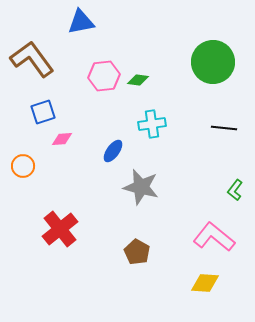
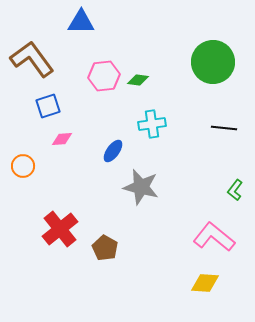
blue triangle: rotated 12 degrees clockwise
blue square: moved 5 px right, 6 px up
brown pentagon: moved 32 px left, 4 px up
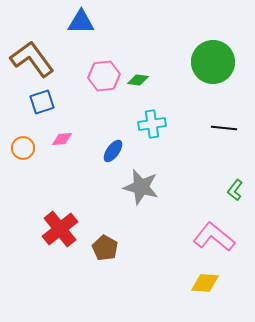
blue square: moved 6 px left, 4 px up
orange circle: moved 18 px up
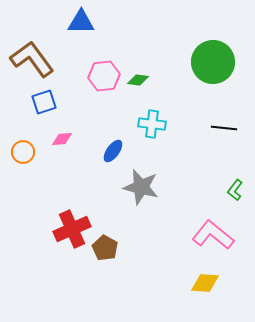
blue square: moved 2 px right
cyan cross: rotated 16 degrees clockwise
orange circle: moved 4 px down
red cross: moved 12 px right; rotated 15 degrees clockwise
pink L-shape: moved 1 px left, 2 px up
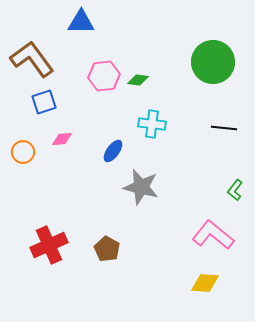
red cross: moved 23 px left, 16 px down
brown pentagon: moved 2 px right, 1 px down
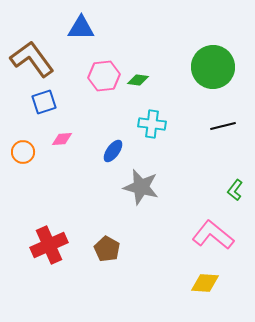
blue triangle: moved 6 px down
green circle: moved 5 px down
black line: moved 1 px left, 2 px up; rotated 20 degrees counterclockwise
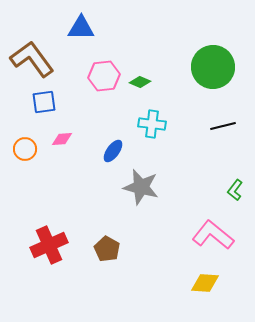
green diamond: moved 2 px right, 2 px down; rotated 15 degrees clockwise
blue square: rotated 10 degrees clockwise
orange circle: moved 2 px right, 3 px up
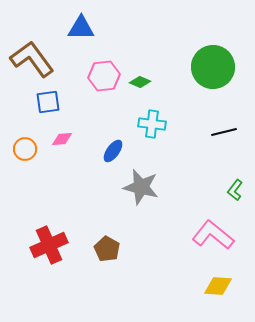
blue square: moved 4 px right
black line: moved 1 px right, 6 px down
yellow diamond: moved 13 px right, 3 px down
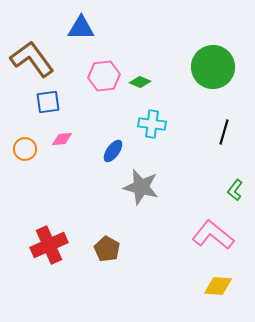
black line: rotated 60 degrees counterclockwise
